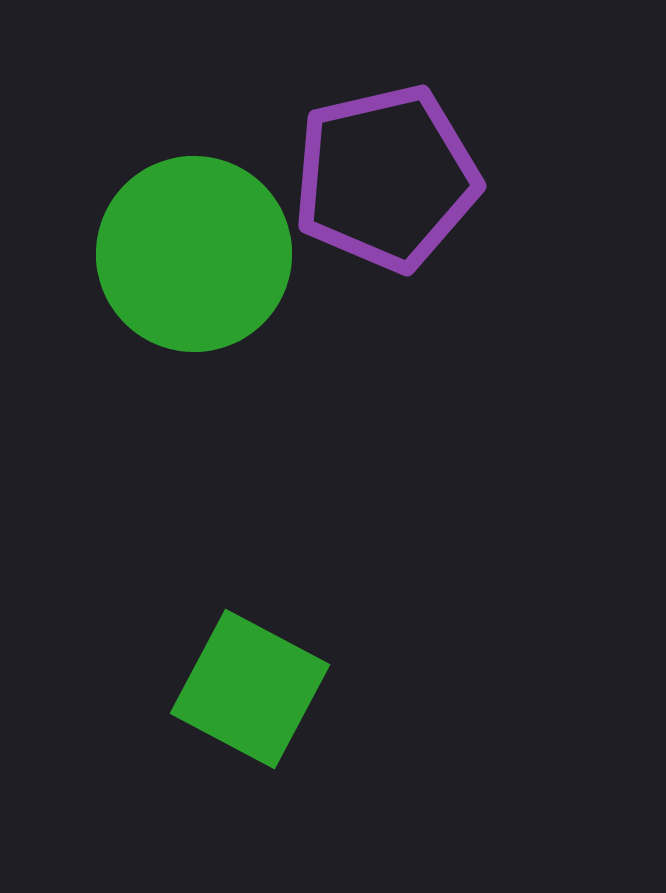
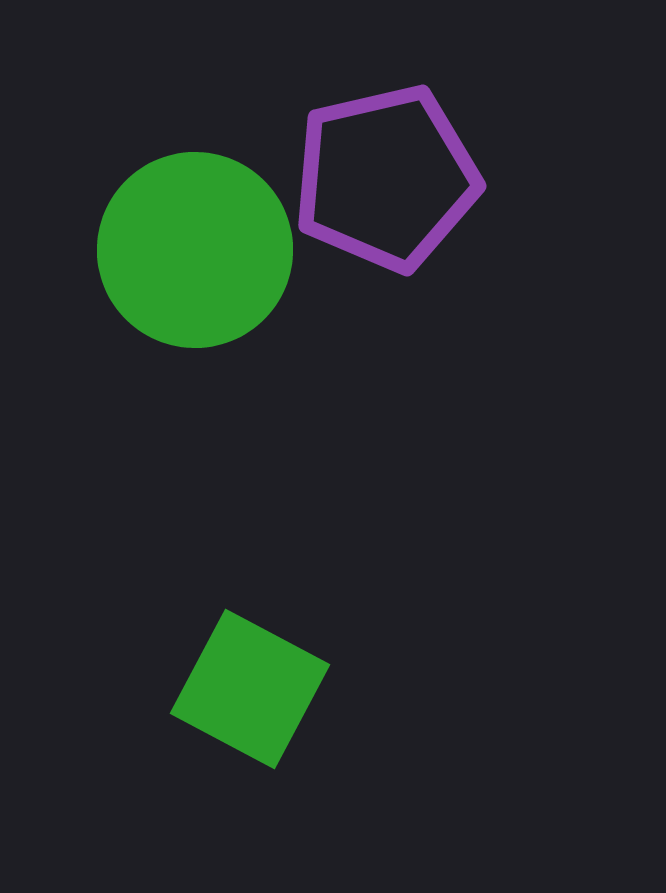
green circle: moved 1 px right, 4 px up
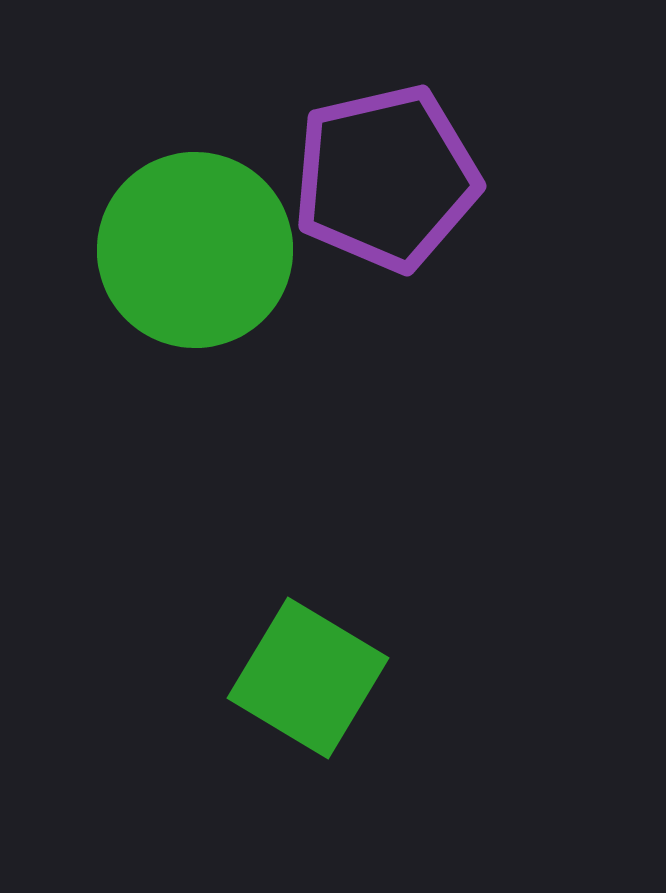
green square: moved 58 px right, 11 px up; rotated 3 degrees clockwise
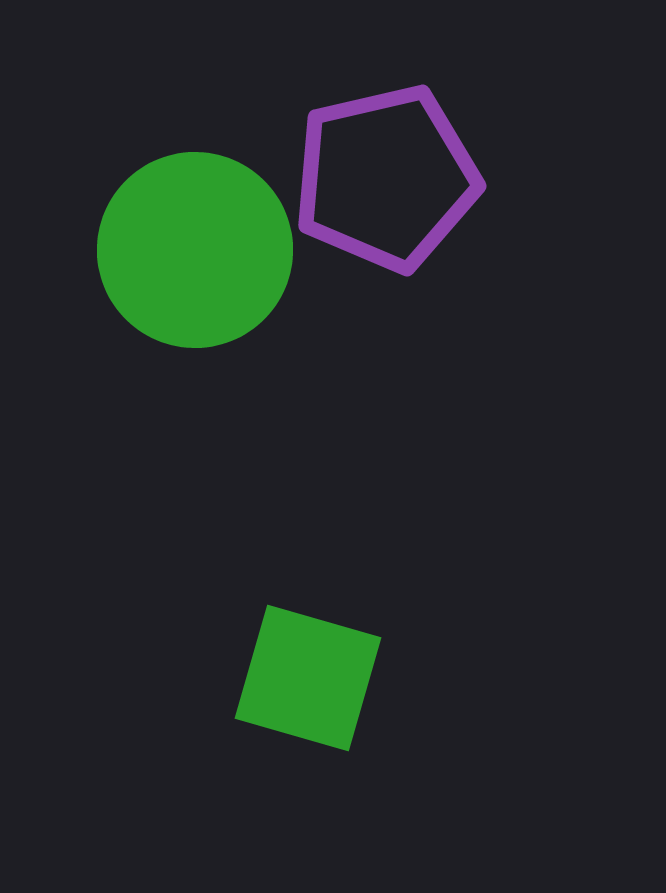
green square: rotated 15 degrees counterclockwise
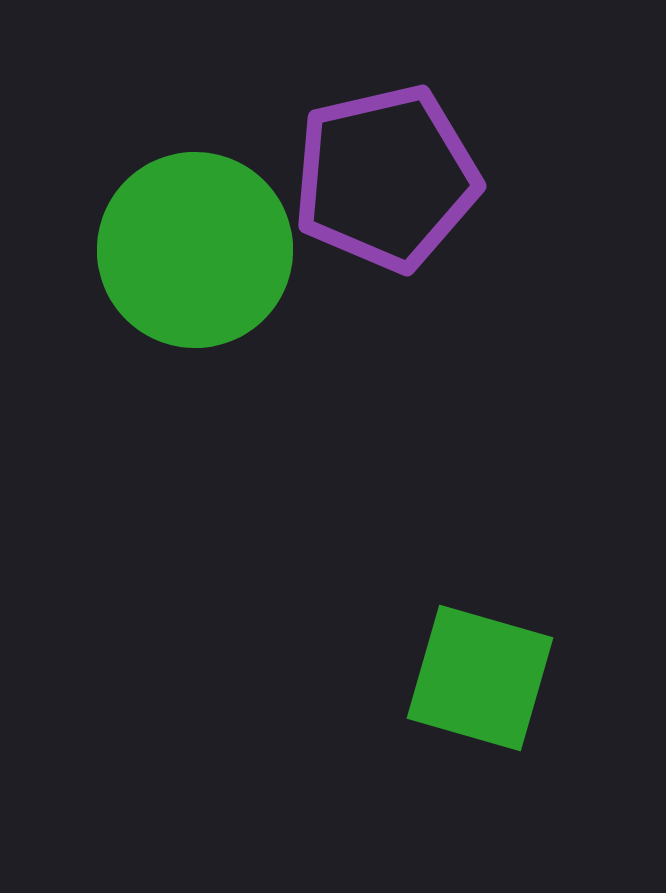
green square: moved 172 px right
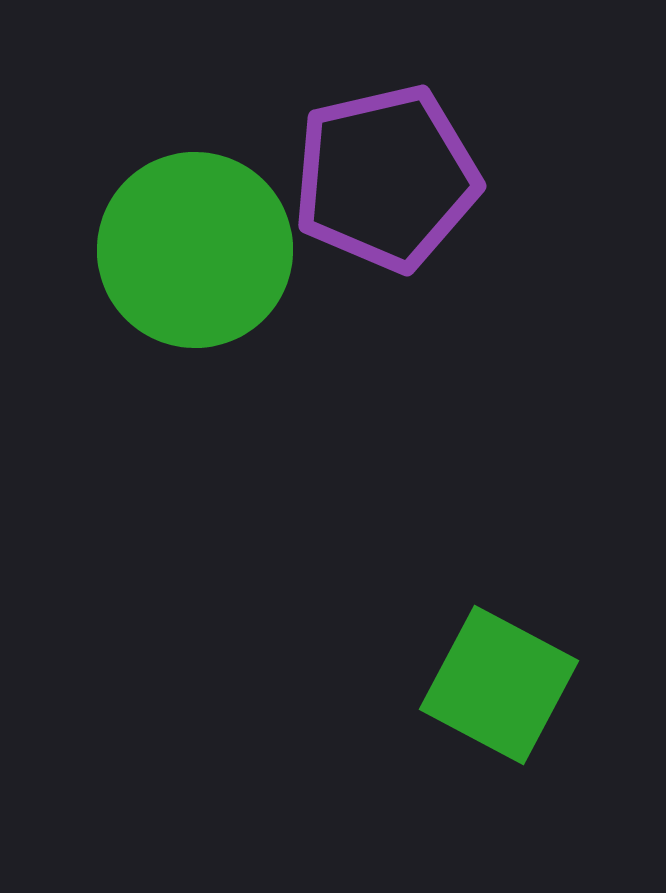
green square: moved 19 px right, 7 px down; rotated 12 degrees clockwise
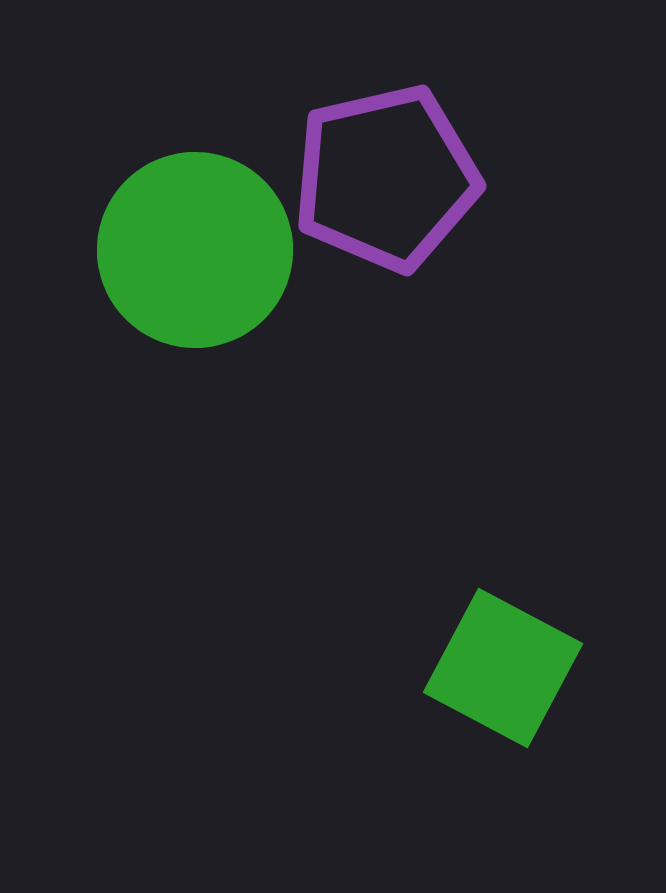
green square: moved 4 px right, 17 px up
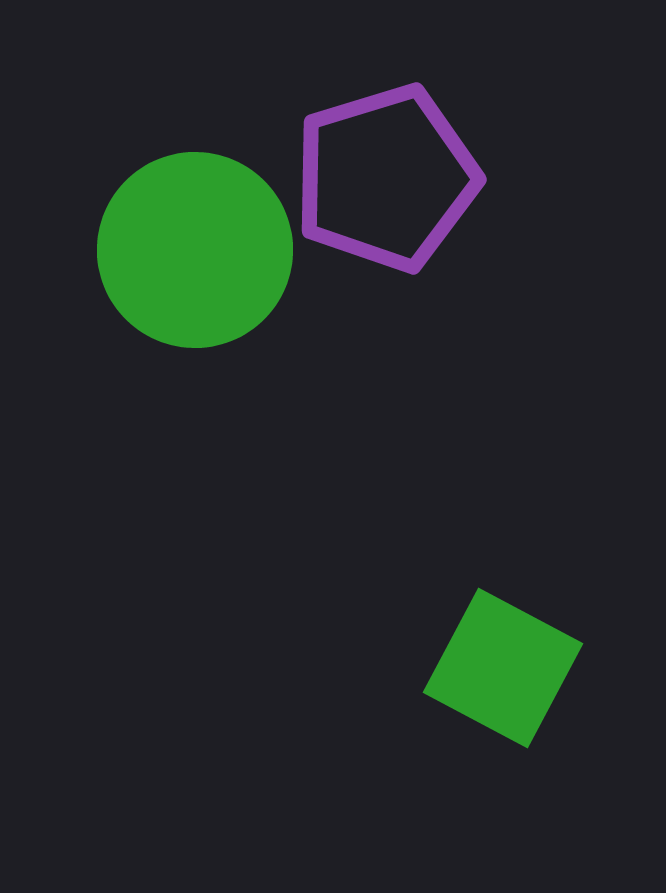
purple pentagon: rotated 4 degrees counterclockwise
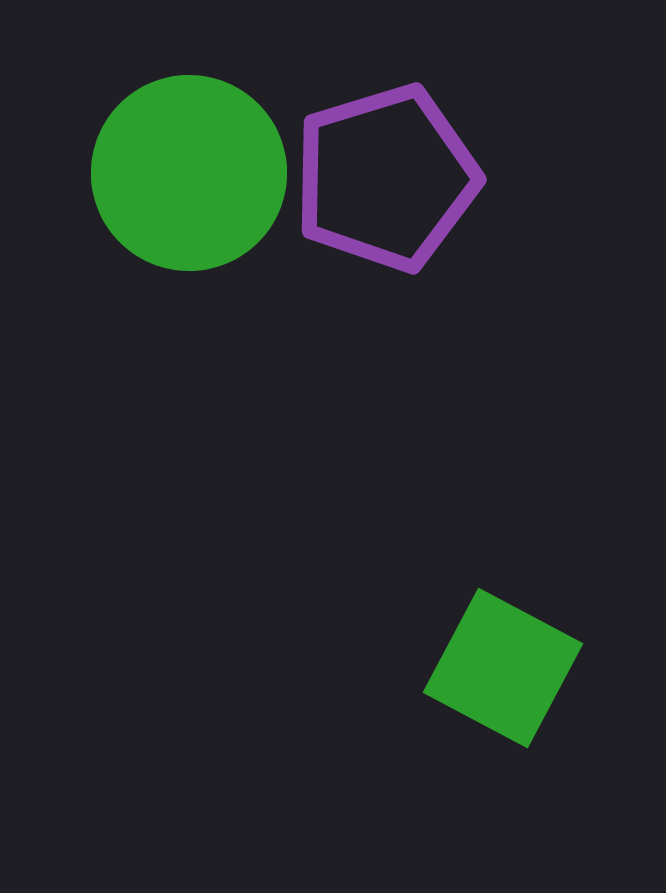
green circle: moved 6 px left, 77 px up
